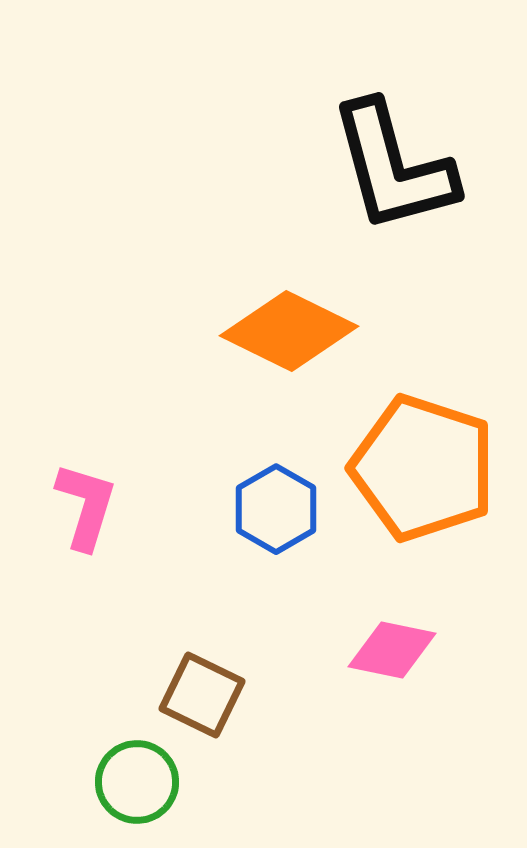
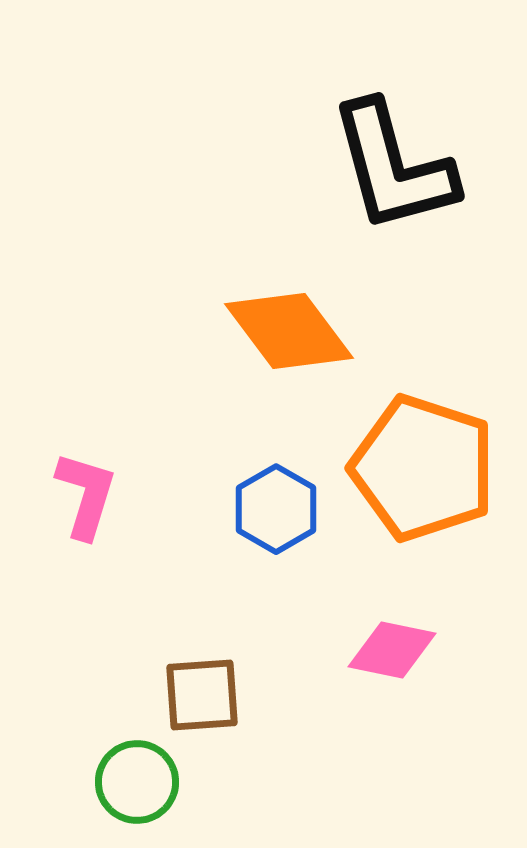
orange diamond: rotated 27 degrees clockwise
pink L-shape: moved 11 px up
brown square: rotated 30 degrees counterclockwise
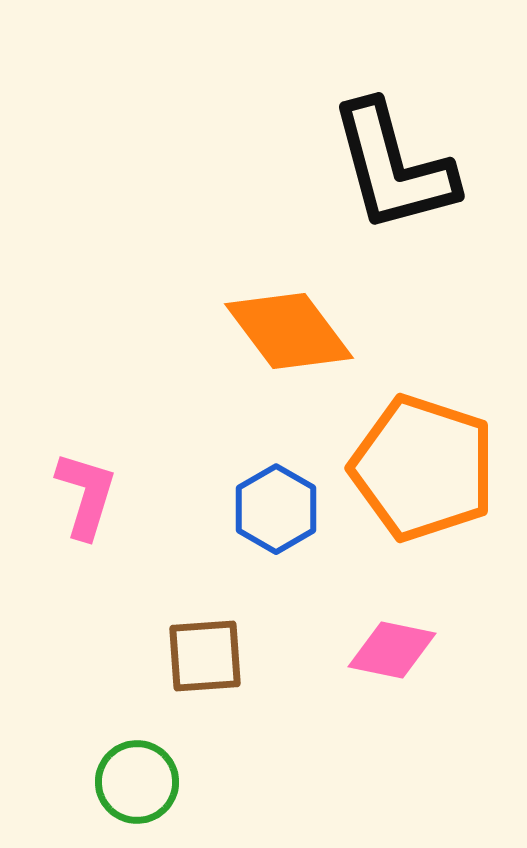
brown square: moved 3 px right, 39 px up
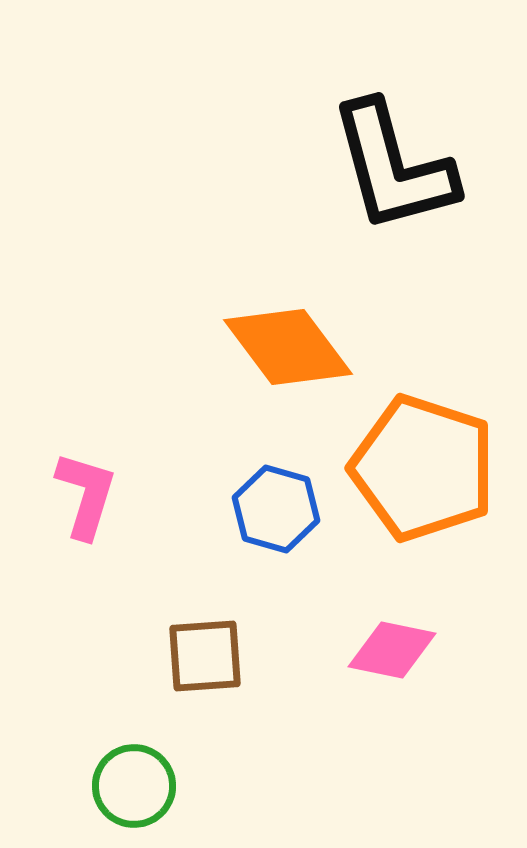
orange diamond: moved 1 px left, 16 px down
blue hexagon: rotated 14 degrees counterclockwise
green circle: moved 3 px left, 4 px down
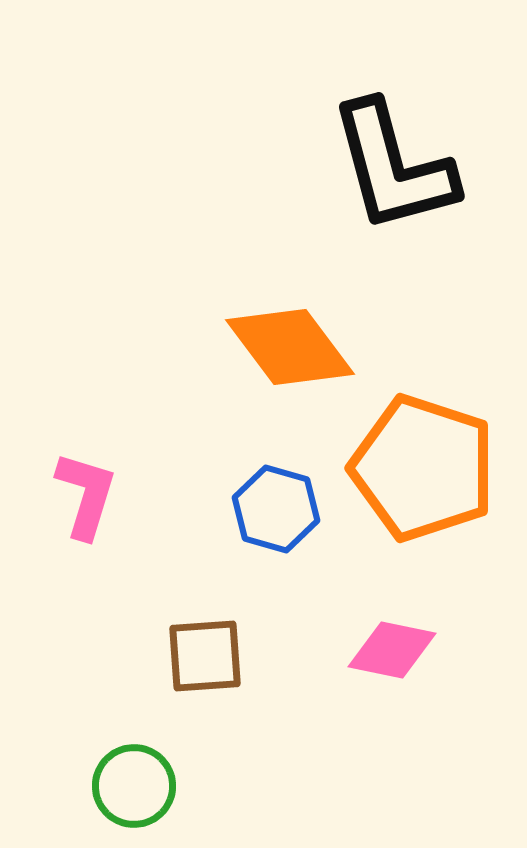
orange diamond: moved 2 px right
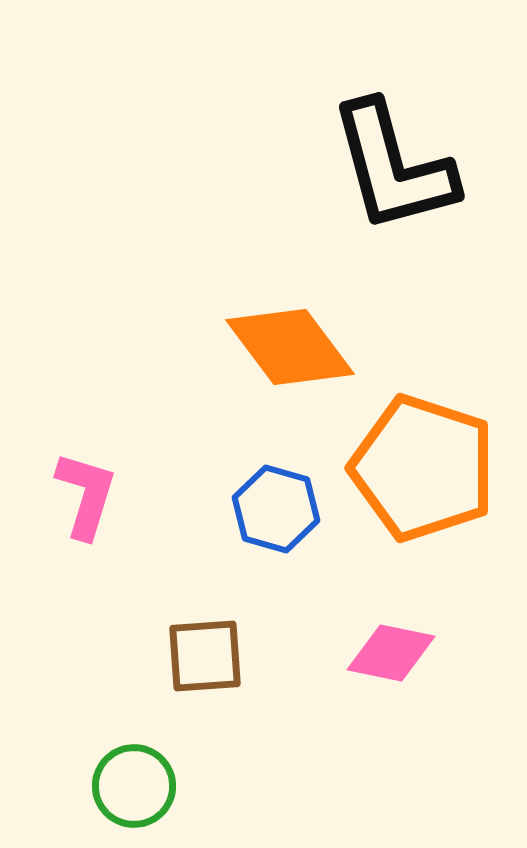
pink diamond: moved 1 px left, 3 px down
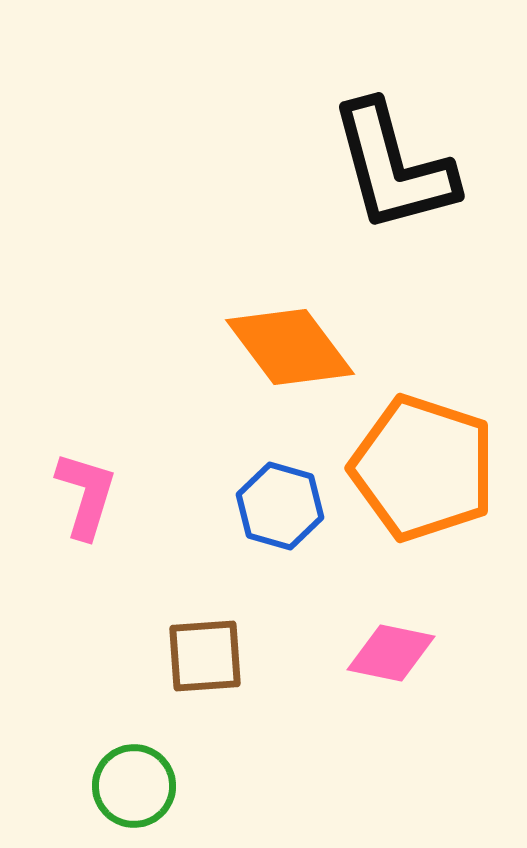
blue hexagon: moved 4 px right, 3 px up
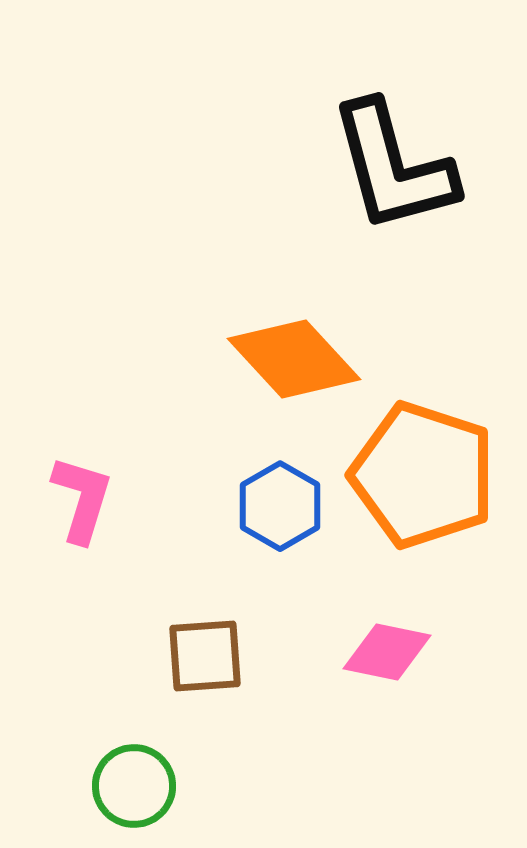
orange diamond: moved 4 px right, 12 px down; rotated 6 degrees counterclockwise
orange pentagon: moved 7 px down
pink L-shape: moved 4 px left, 4 px down
blue hexagon: rotated 14 degrees clockwise
pink diamond: moved 4 px left, 1 px up
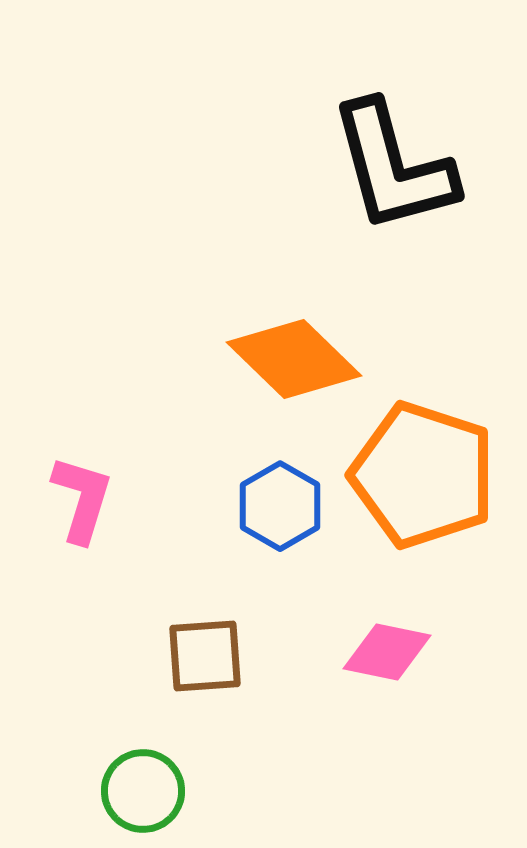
orange diamond: rotated 3 degrees counterclockwise
green circle: moved 9 px right, 5 px down
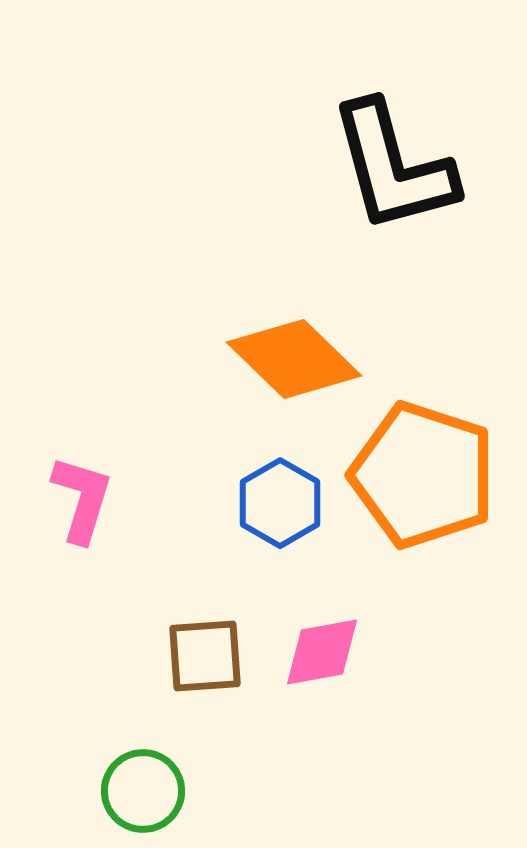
blue hexagon: moved 3 px up
pink diamond: moved 65 px left; rotated 22 degrees counterclockwise
